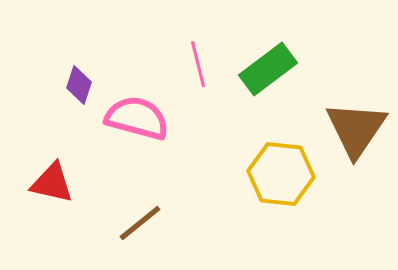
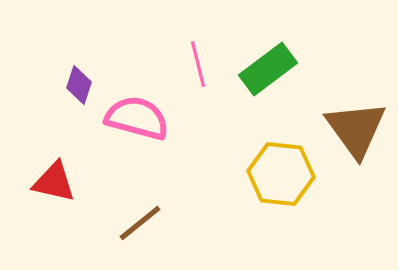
brown triangle: rotated 10 degrees counterclockwise
red triangle: moved 2 px right, 1 px up
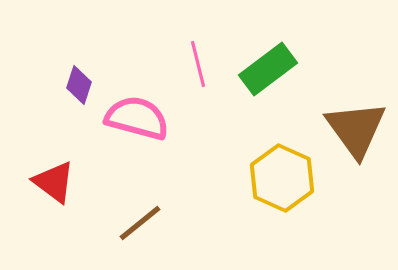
yellow hexagon: moved 1 px right, 4 px down; rotated 18 degrees clockwise
red triangle: rotated 24 degrees clockwise
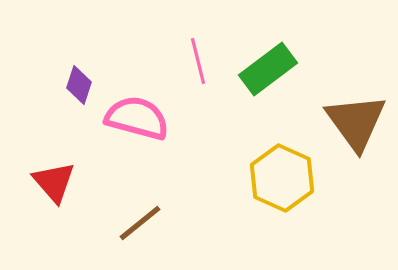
pink line: moved 3 px up
brown triangle: moved 7 px up
red triangle: rotated 12 degrees clockwise
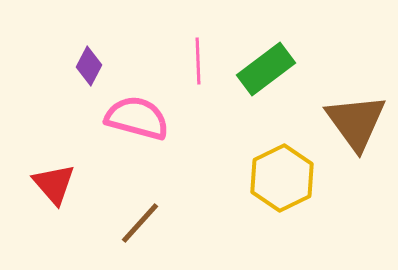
pink line: rotated 12 degrees clockwise
green rectangle: moved 2 px left
purple diamond: moved 10 px right, 19 px up; rotated 9 degrees clockwise
yellow hexagon: rotated 10 degrees clockwise
red triangle: moved 2 px down
brown line: rotated 9 degrees counterclockwise
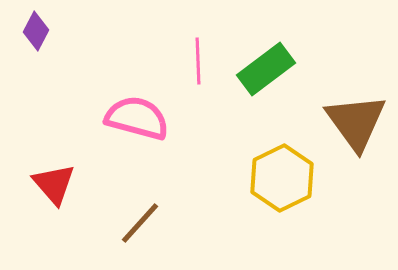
purple diamond: moved 53 px left, 35 px up
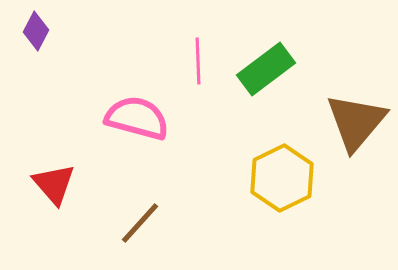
brown triangle: rotated 16 degrees clockwise
